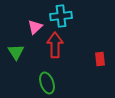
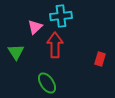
red rectangle: rotated 24 degrees clockwise
green ellipse: rotated 15 degrees counterclockwise
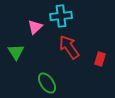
red arrow: moved 14 px right, 2 px down; rotated 35 degrees counterclockwise
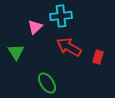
red arrow: rotated 25 degrees counterclockwise
red rectangle: moved 2 px left, 2 px up
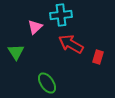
cyan cross: moved 1 px up
red arrow: moved 2 px right, 3 px up
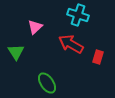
cyan cross: moved 17 px right; rotated 25 degrees clockwise
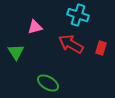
pink triangle: rotated 28 degrees clockwise
red rectangle: moved 3 px right, 9 px up
green ellipse: moved 1 px right; rotated 25 degrees counterclockwise
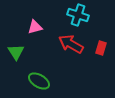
green ellipse: moved 9 px left, 2 px up
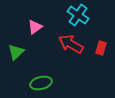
cyan cross: rotated 15 degrees clockwise
pink triangle: rotated 21 degrees counterclockwise
green triangle: rotated 18 degrees clockwise
green ellipse: moved 2 px right, 2 px down; rotated 45 degrees counterclockwise
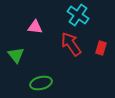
pink triangle: rotated 42 degrees clockwise
red arrow: rotated 25 degrees clockwise
green triangle: moved 3 px down; rotated 24 degrees counterclockwise
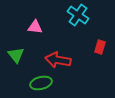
red arrow: moved 13 px left, 16 px down; rotated 45 degrees counterclockwise
red rectangle: moved 1 px left, 1 px up
